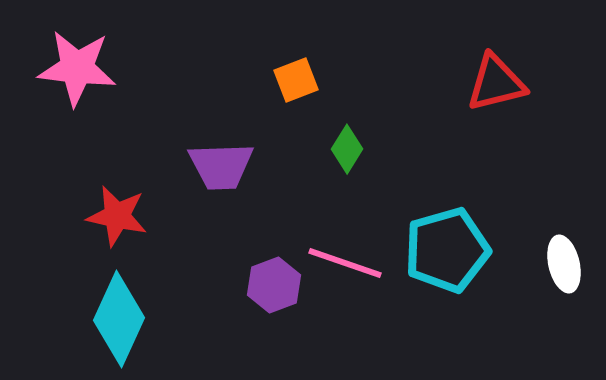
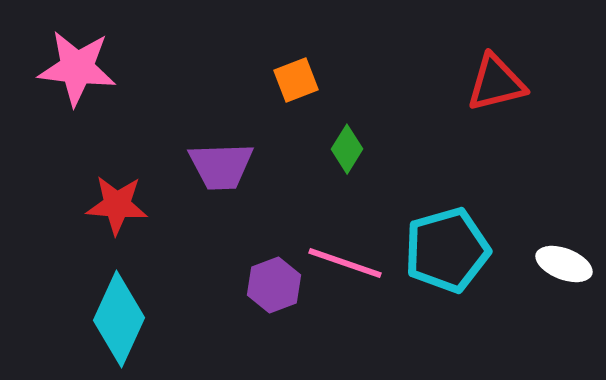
red star: moved 11 px up; rotated 8 degrees counterclockwise
white ellipse: rotated 56 degrees counterclockwise
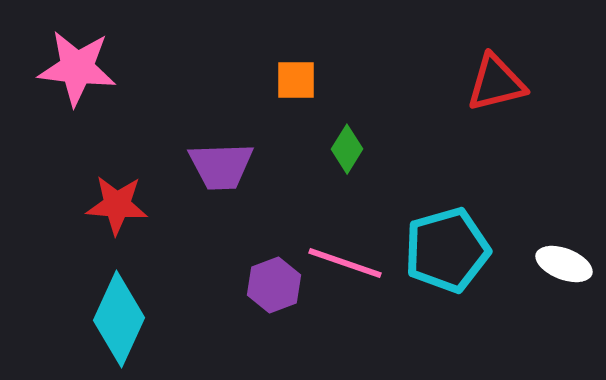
orange square: rotated 21 degrees clockwise
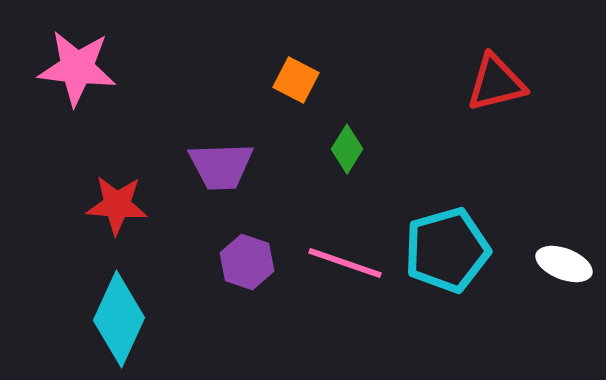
orange square: rotated 27 degrees clockwise
purple hexagon: moved 27 px left, 23 px up; rotated 20 degrees counterclockwise
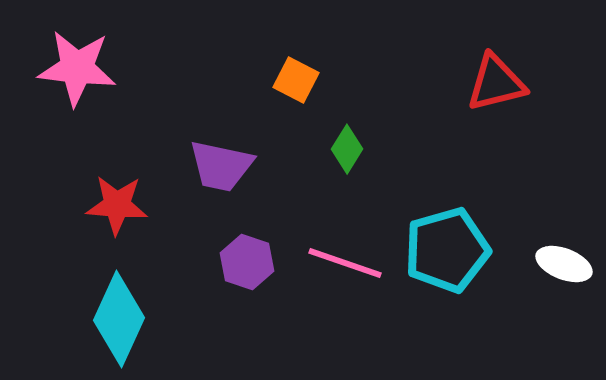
purple trapezoid: rotated 14 degrees clockwise
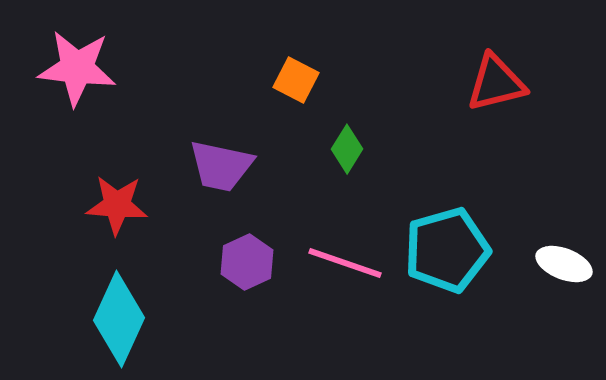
purple hexagon: rotated 16 degrees clockwise
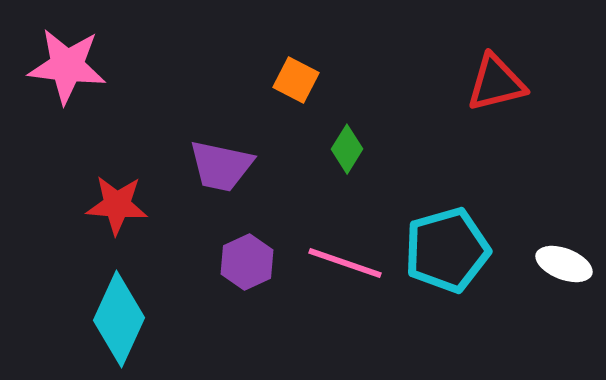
pink star: moved 10 px left, 2 px up
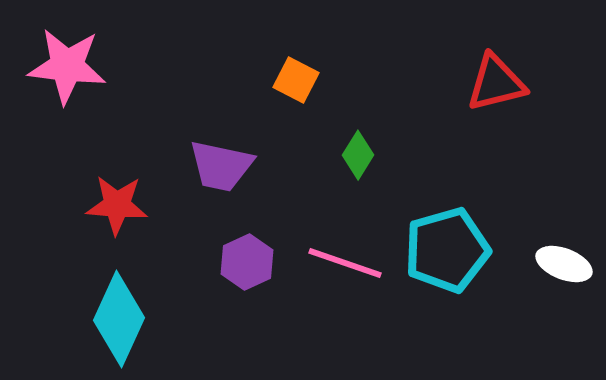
green diamond: moved 11 px right, 6 px down
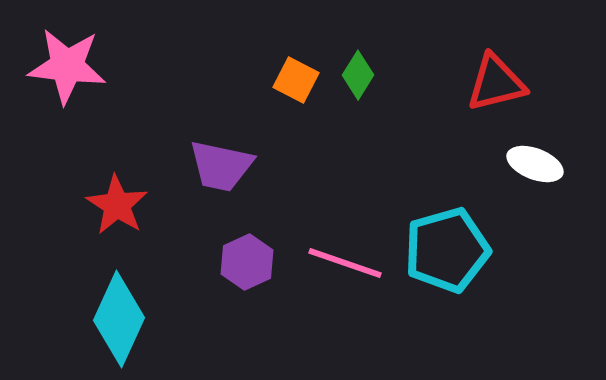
green diamond: moved 80 px up
red star: rotated 28 degrees clockwise
white ellipse: moved 29 px left, 100 px up
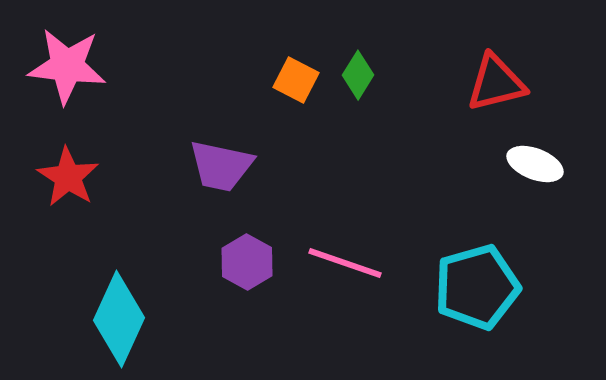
red star: moved 49 px left, 28 px up
cyan pentagon: moved 30 px right, 37 px down
purple hexagon: rotated 6 degrees counterclockwise
